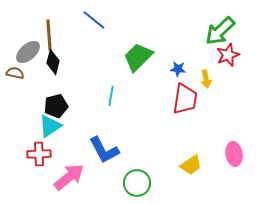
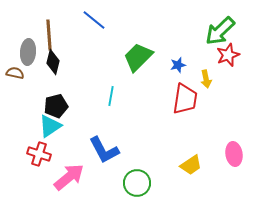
gray ellipse: rotated 45 degrees counterclockwise
blue star: moved 4 px up; rotated 21 degrees counterclockwise
red cross: rotated 20 degrees clockwise
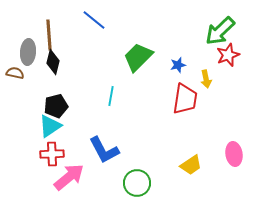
red cross: moved 13 px right; rotated 20 degrees counterclockwise
